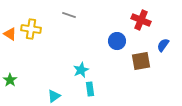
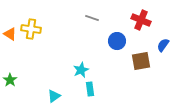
gray line: moved 23 px right, 3 px down
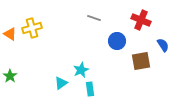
gray line: moved 2 px right
yellow cross: moved 1 px right, 1 px up; rotated 24 degrees counterclockwise
blue semicircle: rotated 112 degrees clockwise
green star: moved 4 px up
cyan triangle: moved 7 px right, 13 px up
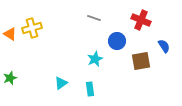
blue semicircle: moved 1 px right, 1 px down
cyan star: moved 14 px right, 11 px up
green star: moved 2 px down; rotated 16 degrees clockwise
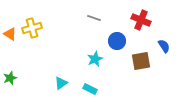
cyan rectangle: rotated 56 degrees counterclockwise
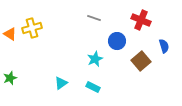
blue semicircle: rotated 16 degrees clockwise
brown square: rotated 30 degrees counterclockwise
cyan rectangle: moved 3 px right, 2 px up
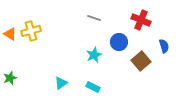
yellow cross: moved 1 px left, 3 px down
blue circle: moved 2 px right, 1 px down
cyan star: moved 1 px left, 4 px up
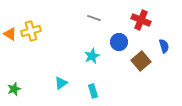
cyan star: moved 2 px left, 1 px down
green star: moved 4 px right, 11 px down
cyan rectangle: moved 4 px down; rotated 48 degrees clockwise
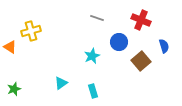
gray line: moved 3 px right
orange triangle: moved 13 px down
